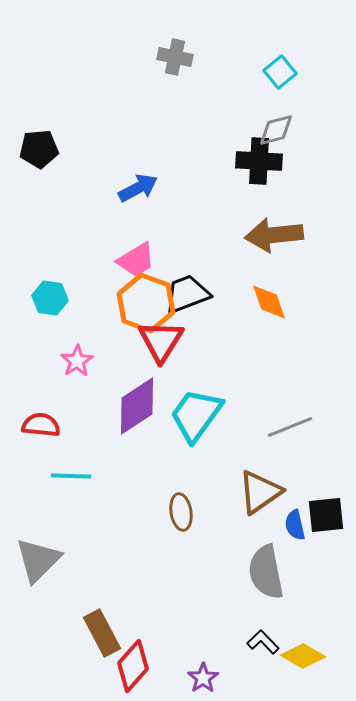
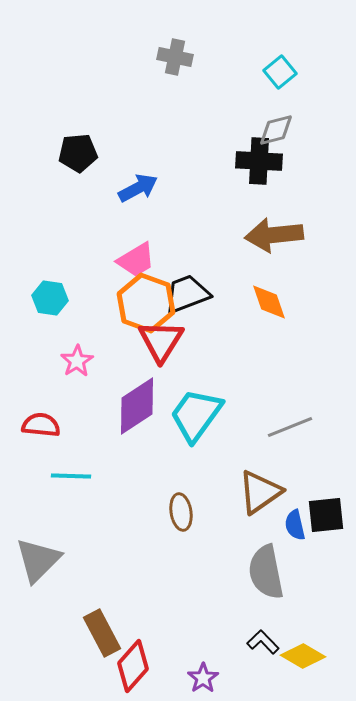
black pentagon: moved 39 px right, 4 px down
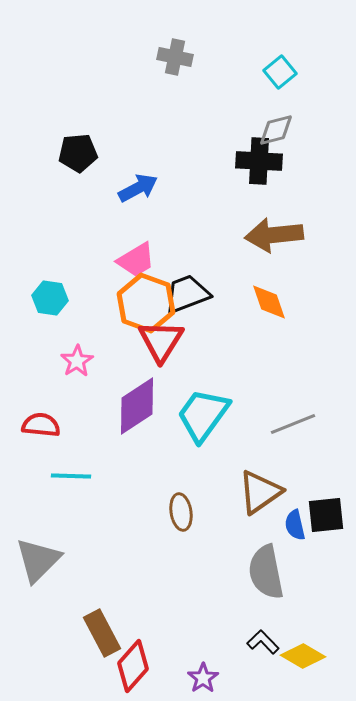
cyan trapezoid: moved 7 px right
gray line: moved 3 px right, 3 px up
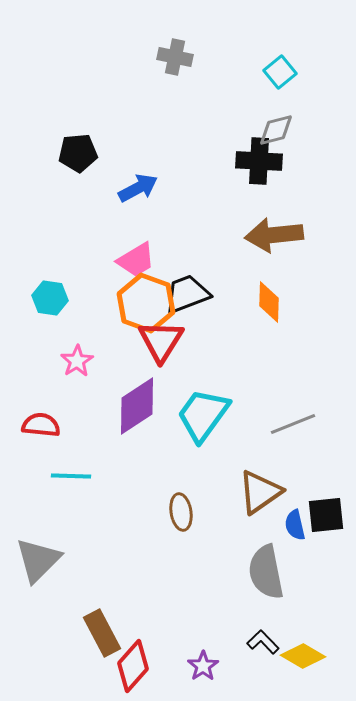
orange diamond: rotated 21 degrees clockwise
purple star: moved 12 px up
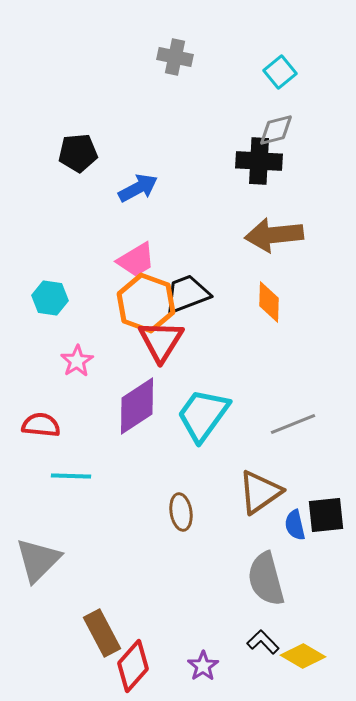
gray semicircle: moved 7 px down; rotated 4 degrees counterclockwise
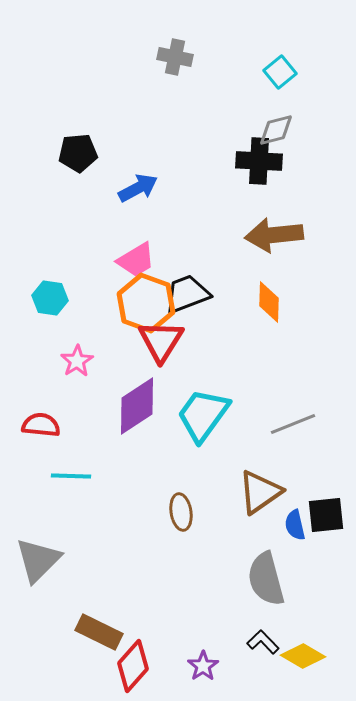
brown rectangle: moved 3 px left, 1 px up; rotated 36 degrees counterclockwise
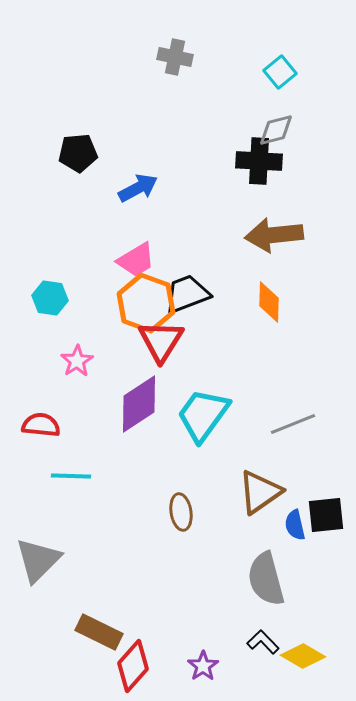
purple diamond: moved 2 px right, 2 px up
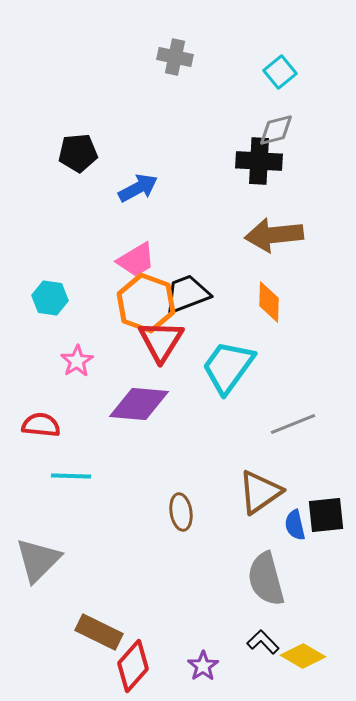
purple diamond: rotated 38 degrees clockwise
cyan trapezoid: moved 25 px right, 48 px up
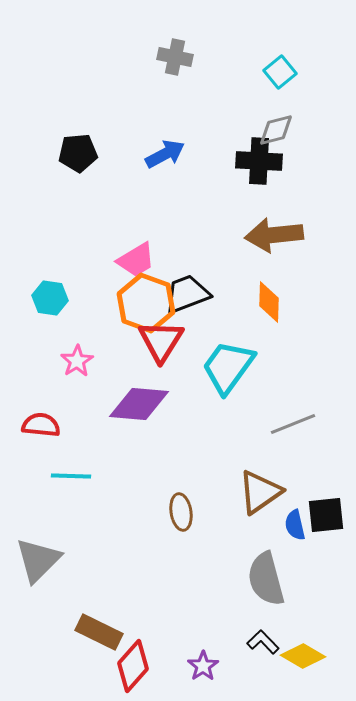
blue arrow: moved 27 px right, 34 px up
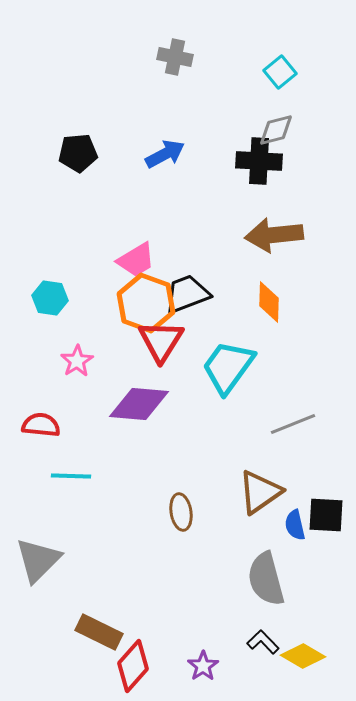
black square: rotated 9 degrees clockwise
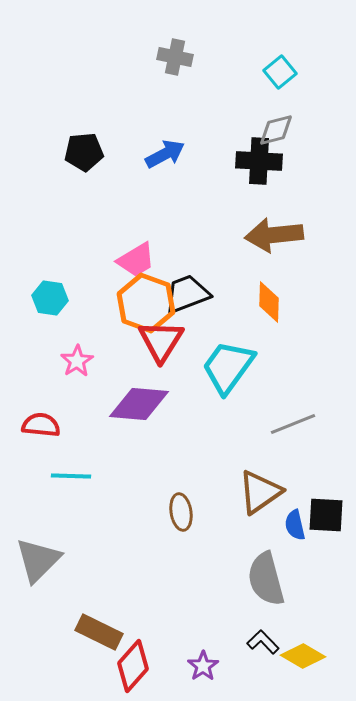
black pentagon: moved 6 px right, 1 px up
